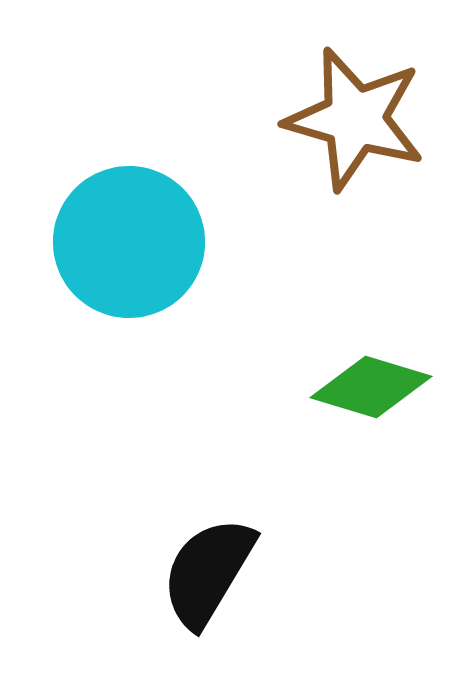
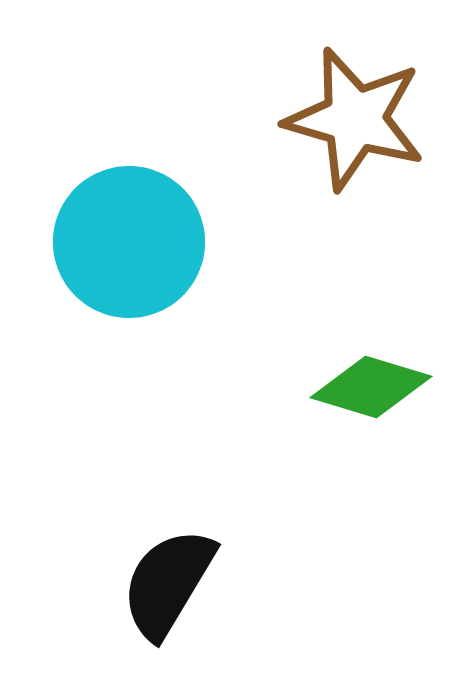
black semicircle: moved 40 px left, 11 px down
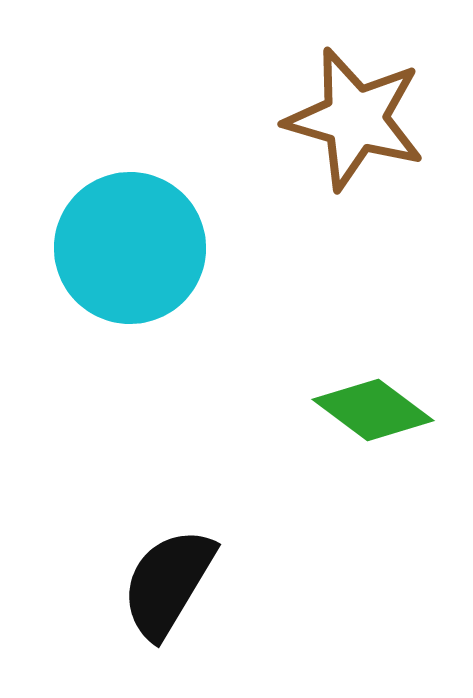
cyan circle: moved 1 px right, 6 px down
green diamond: moved 2 px right, 23 px down; rotated 20 degrees clockwise
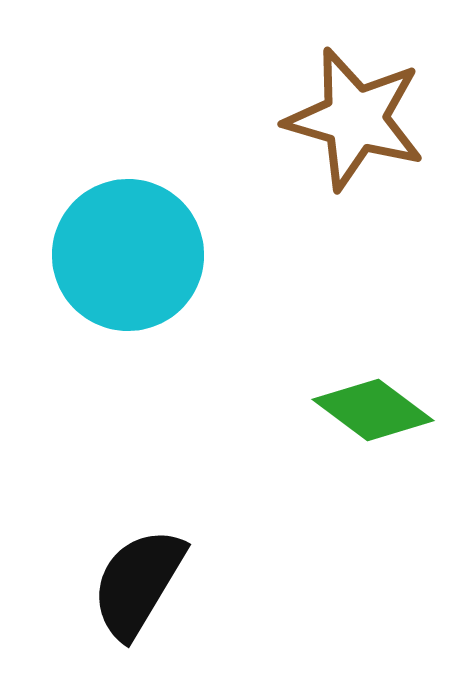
cyan circle: moved 2 px left, 7 px down
black semicircle: moved 30 px left
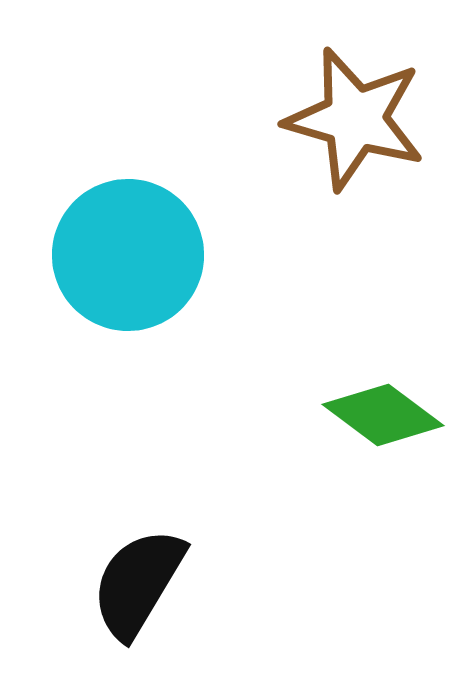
green diamond: moved 10 px right, 5 px down
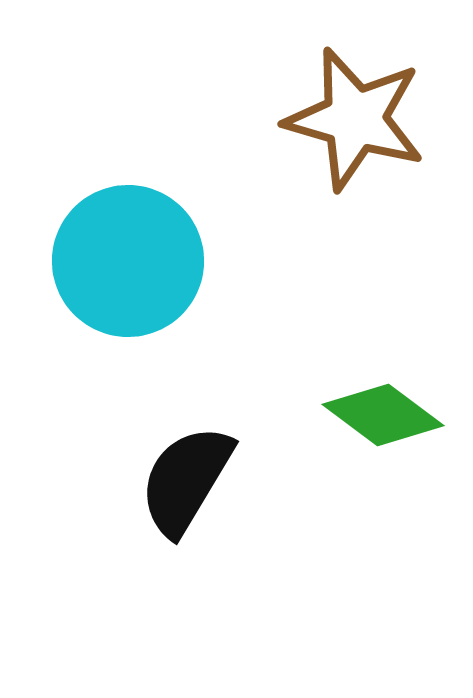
cyan circle: moved 6 px down
black semicircle: moved 48 px right, 103 px up
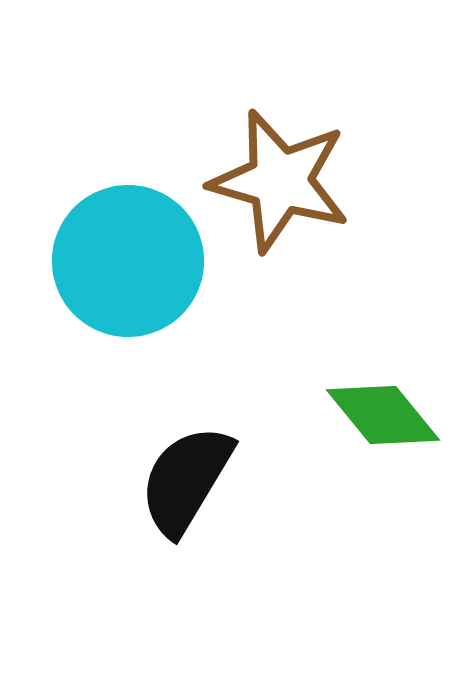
brown star: moved 75 px left, 62 px down
green diamond: rotated 14 degrees clockwise
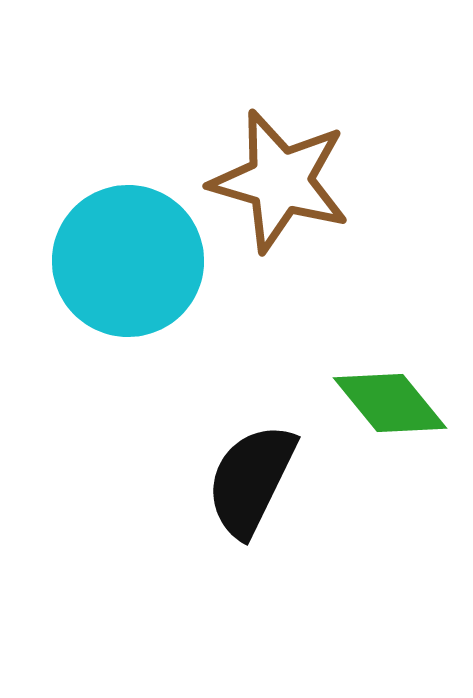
green diamond: moved 7 px right, 12 px up
black semicircle: moved 65 px right; rotated 5 degrees counterclockwise
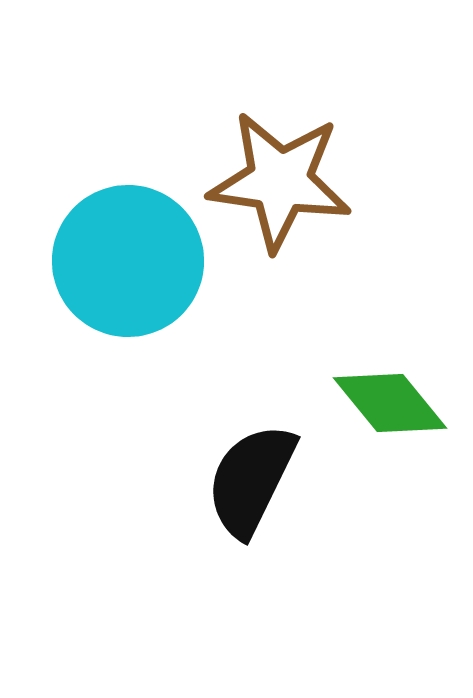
brown star: rotated 8 degrees counterclockwise
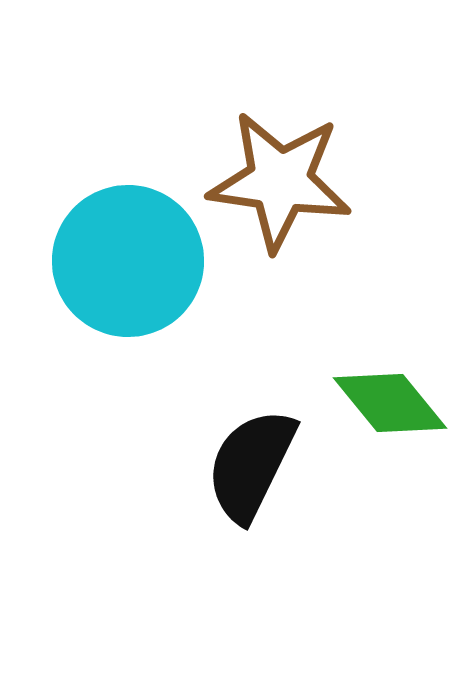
black semicircle: moved 15 px up
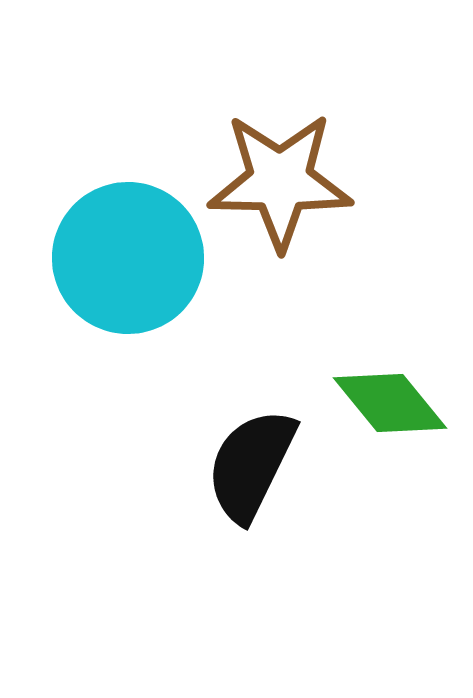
brown star: rotated 7 degrees counterclockwise
cyan circle: moved 3 px up
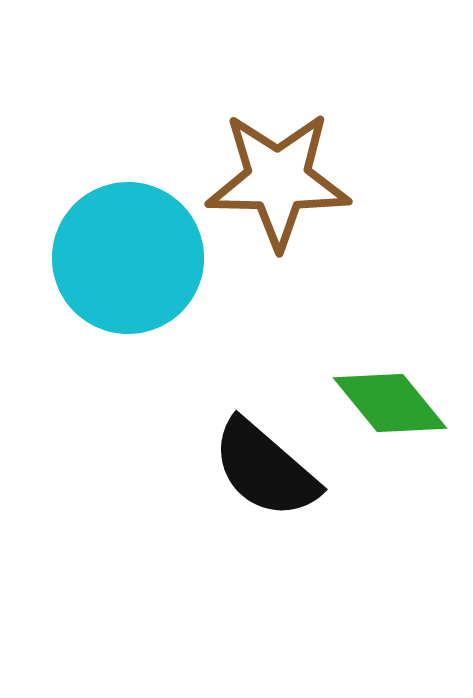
brown star: moved 2 px left, 1 px up
black semicircle: moved 14 px right, 4 px down; rotated 75 degrees counterclockwise
